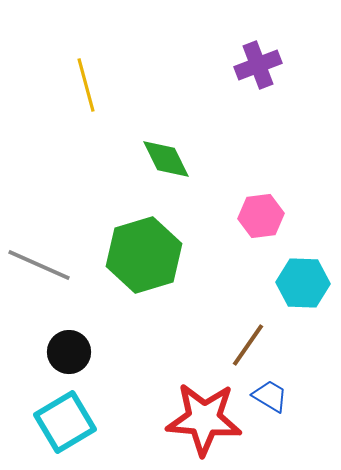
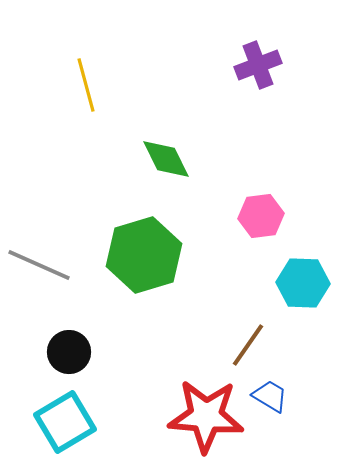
red star: moved 2 px right, 3 px up
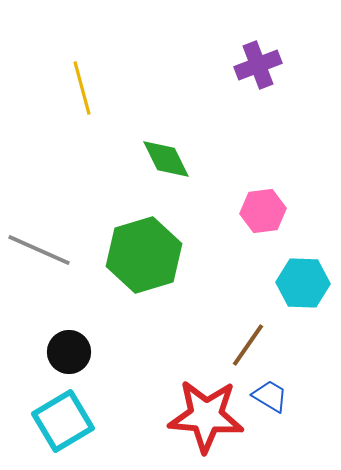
yellow line: moved 4 px left, 3 px down
pink hexagon: moved 2 px right, 5 px up
gray line: moved 15 px up
cyan square: moved 2 px left, 1 px up
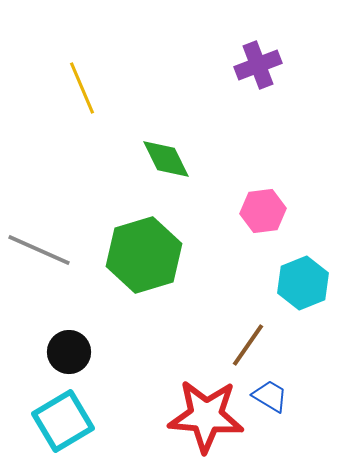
yellow line: rotated 8 degrees counterclockwise
cyan hexagon: rotated 24 degrees counterclockwise
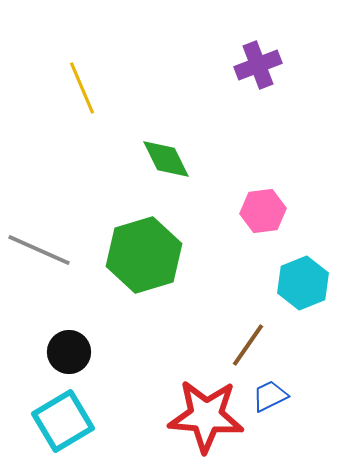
blue trapezoid: rotated 57 degrees counterclockwise
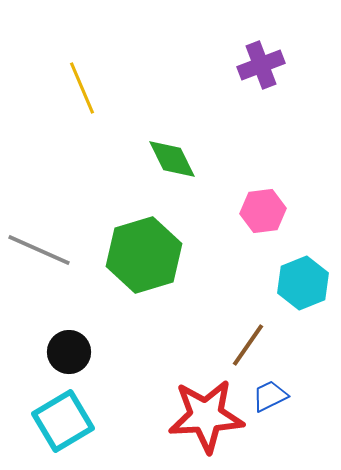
purple cross: moved 3 px right
green diamond: moved 6 px right
red star: rotated 8 degrees counterclockwise
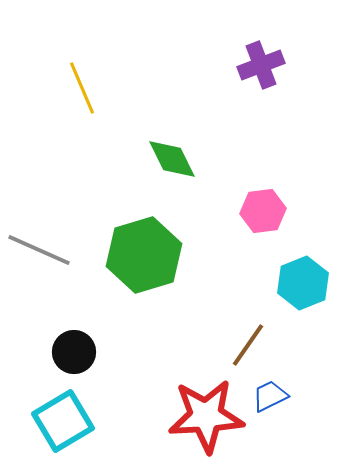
black circle: moved 5 px right
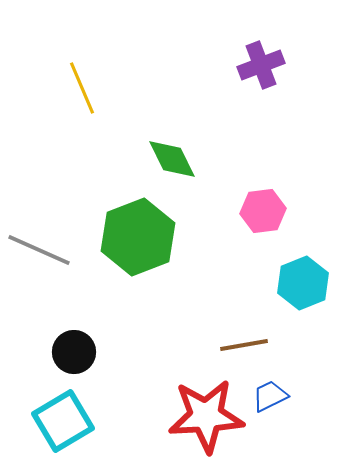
green hexagon: moved 6 px left, 18 px up; rotated 4 degrees counterclockwise
brown line: moved 4 px left; rotated 45 degrees clockwise
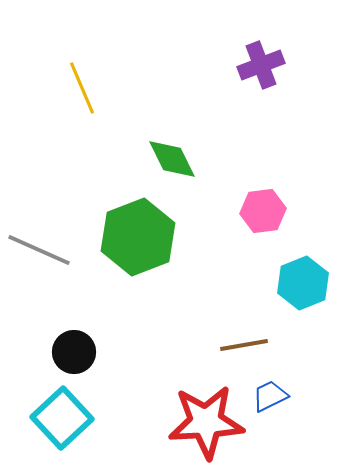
red star: moved 6 px down
cyan square: moved 1 px left, 3 px up; rotated 12 degrees counterclockwise
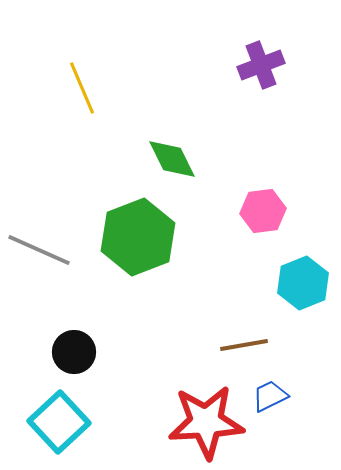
cyan square: moved 3 px left, 4 px down
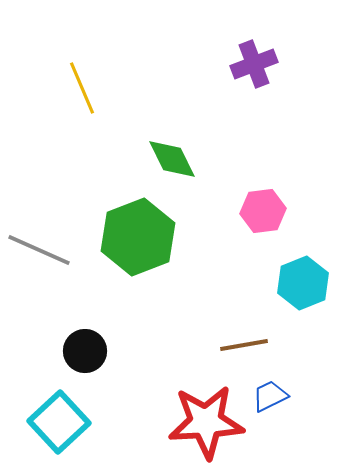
purple cross: moved 7 px left, 1 px up
black circle: moved 11 px right, 1 px up
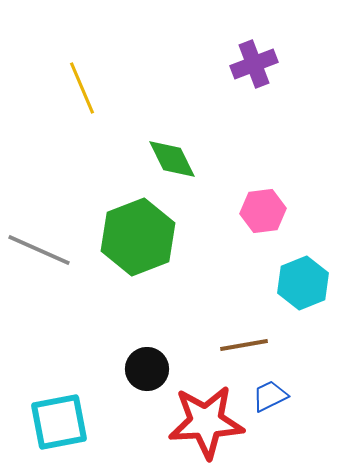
black circle: moved 62 px right, 18 px down
cyan square: rotated 32 degrees clockwise
